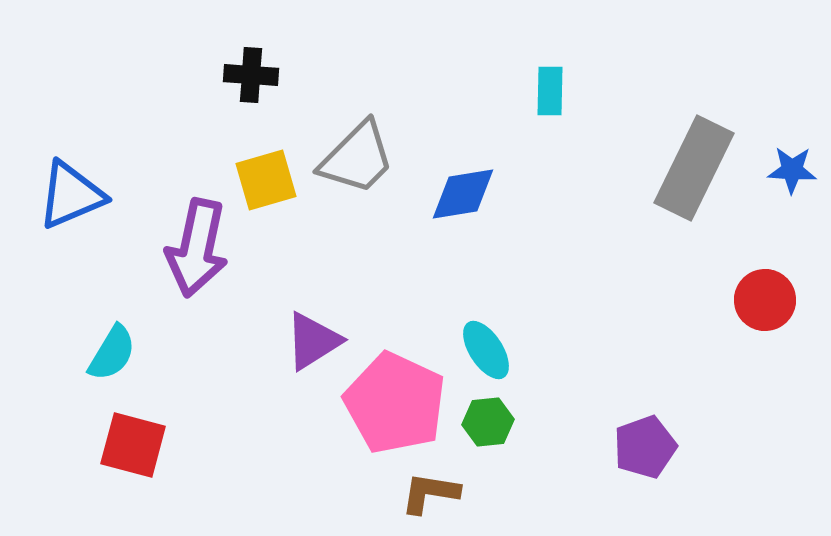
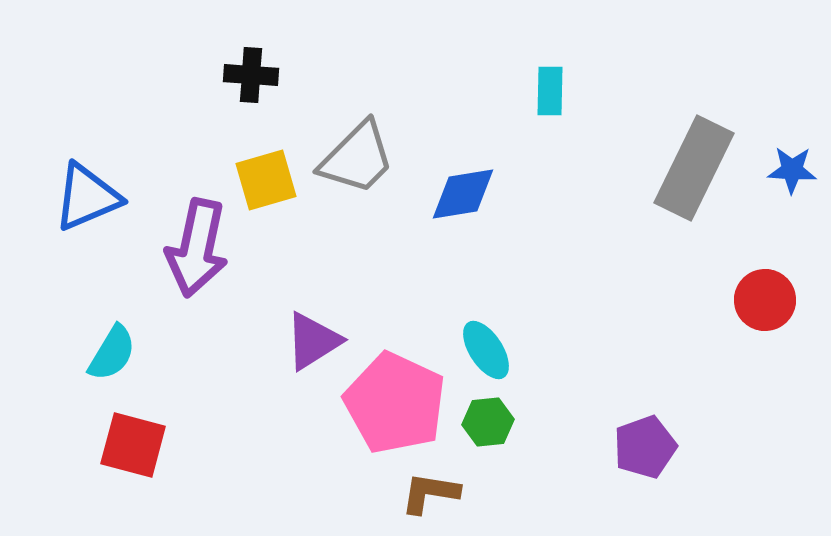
blue triangle: moved 16 px right, 2 px down
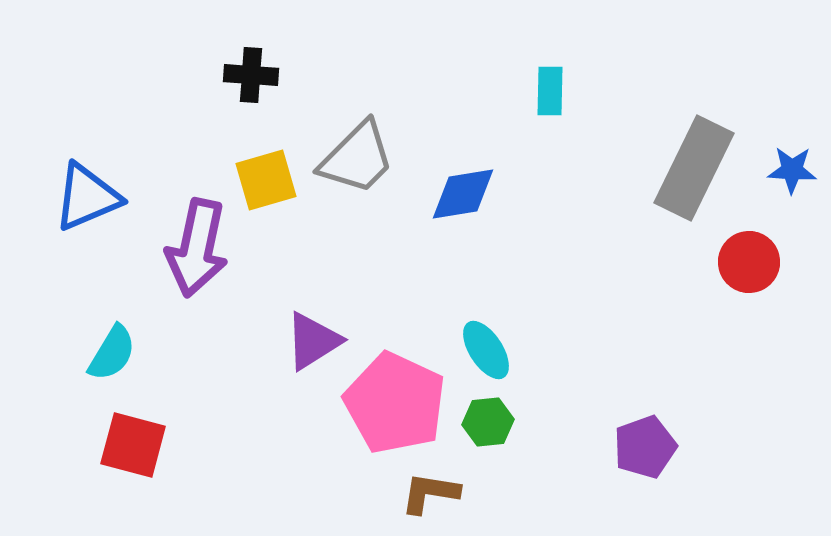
red circle: moved 16 px left, 38 px up
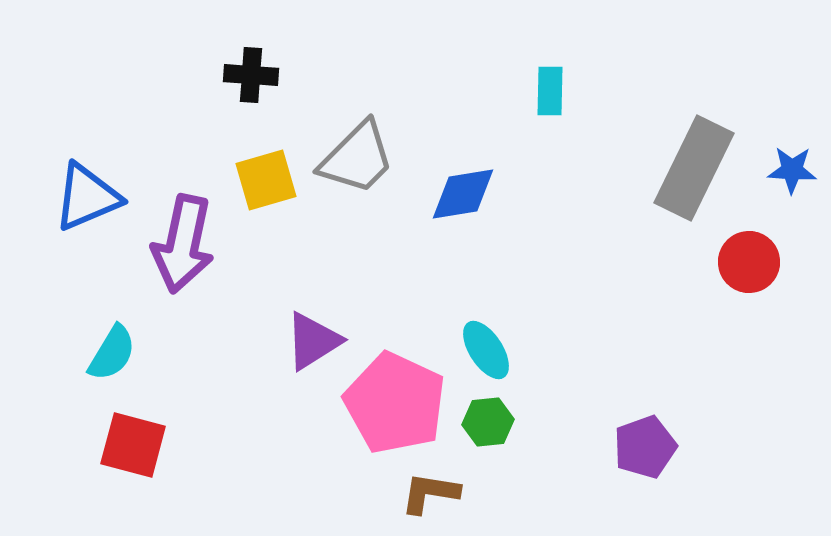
purple arrow: moved 14 px left, 4 px up
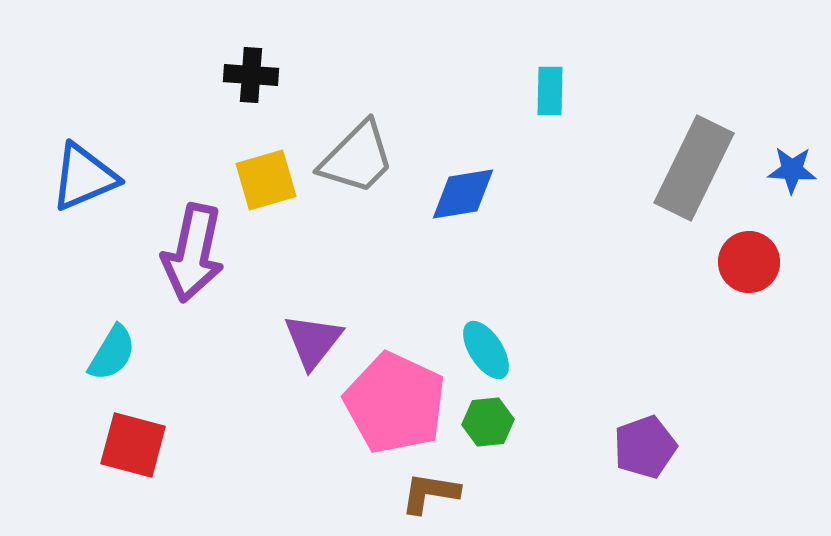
blue triangle: moved 3 px left, 20 px up
purple arrow: moved 10 px right, 9 px down
purple triangle: rotated 20 degrees counterclockwise
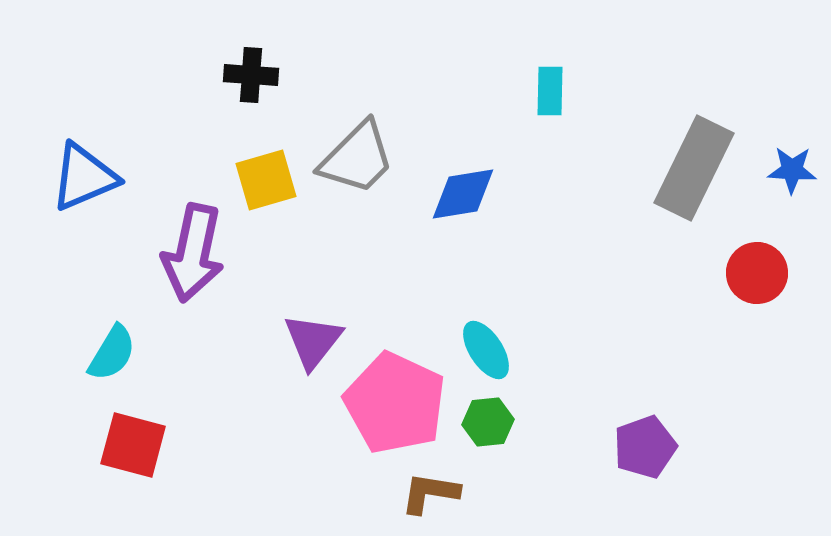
red circle: moved 8 px right, 11 px down
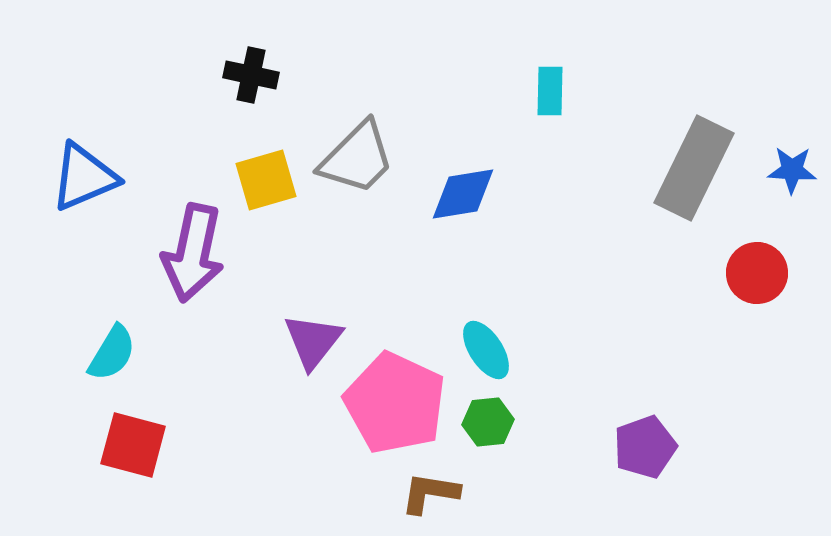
black cross: rotated 8 degrees clockwise
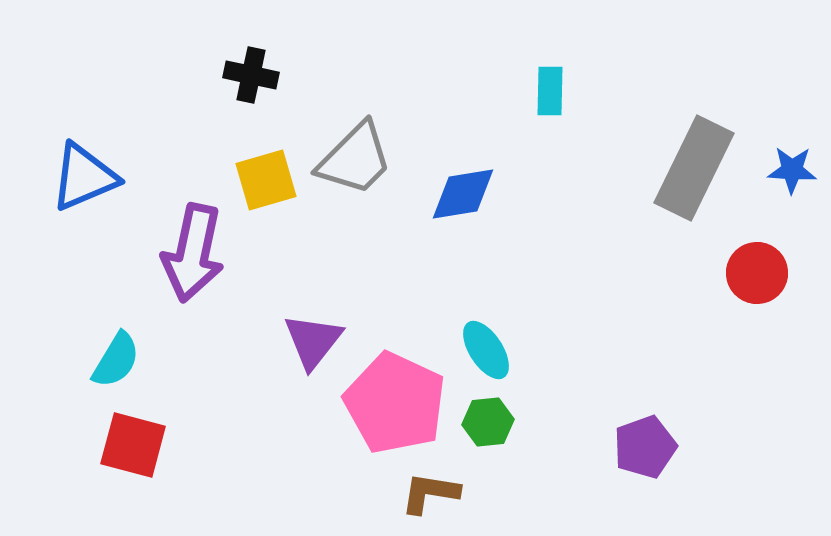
gray trapezoid: moved 2 px left, 1 px down
cyan semicircle: moved 4 px right, 7 px down
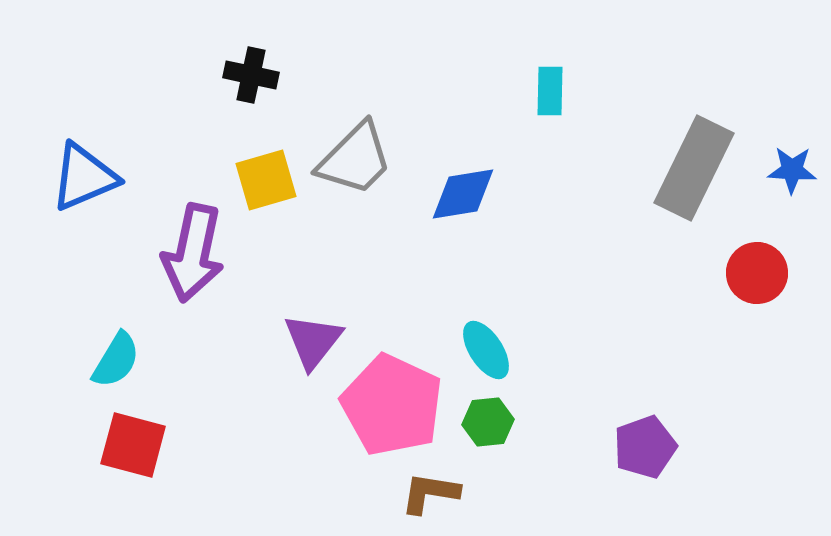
pink pentagon: moved 3 px left, 2 px down
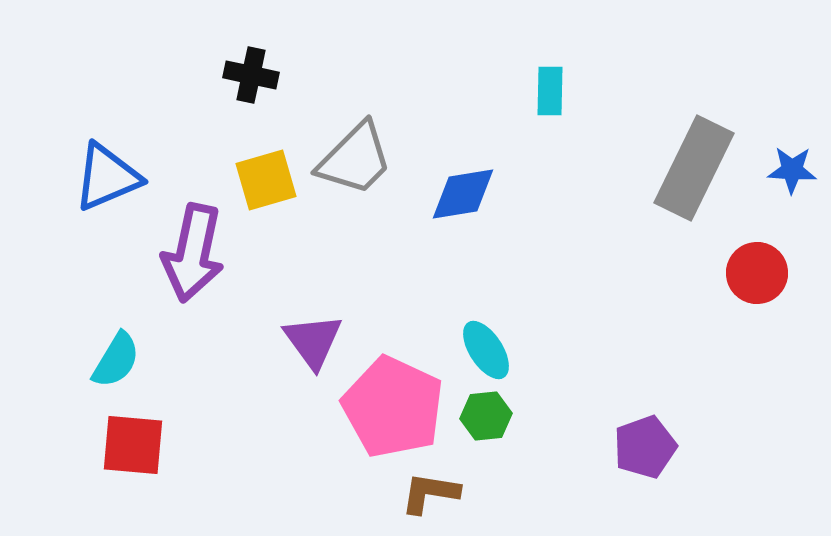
blue triangle: moved 23 px right
purple triangle: rotated 14 degrees counterclockwise
pink pentagon: moved 1 px right, 2 px down
green hexagon: moved 2 px left, 6 px up
red square: rotated 10 degrees counterclockwise
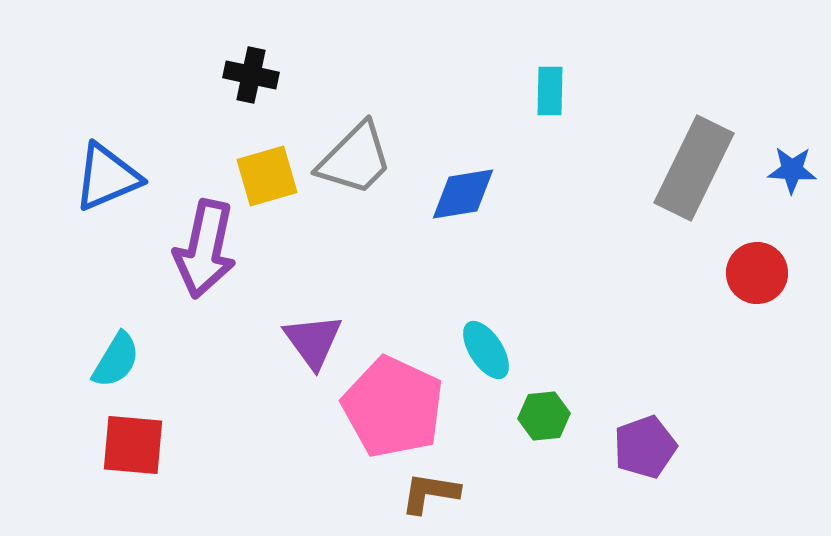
yellow square: moved 1 px right, 4 px up
purple arrow: moved 12 px right, 4 px up
green hexagon: moved 58 px right
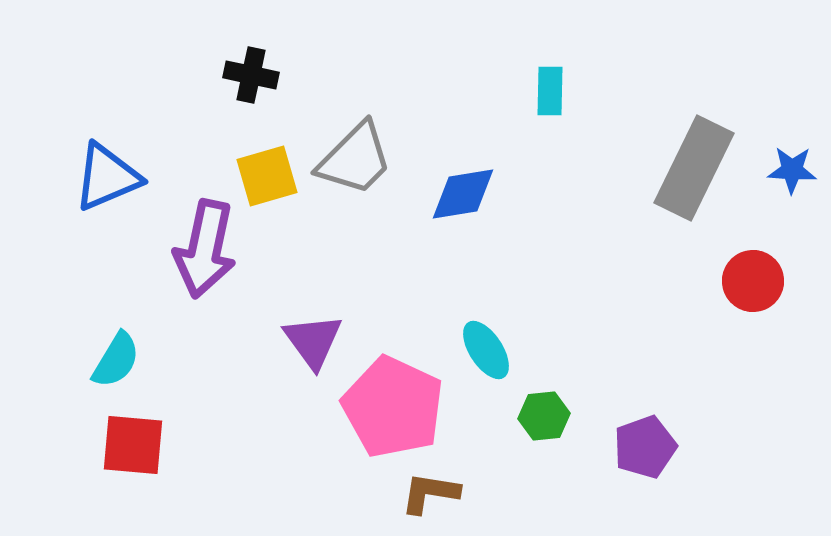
red circle: moved 4 px left, 8 px down
